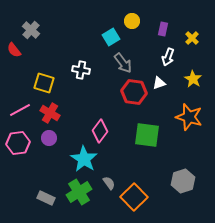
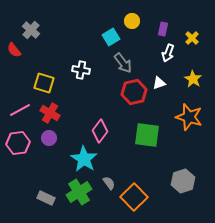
white arrow: moved 4 px up
red hexagon: rotated 20 degrees counterclockwise
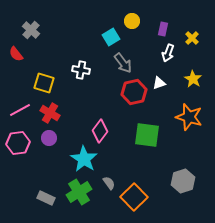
red semicircle: moved 2 px right, 4 px down
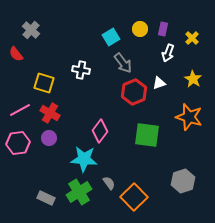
yellow circle: moved 8 px right, 8 px down
red hexagon: rotated 10 degrees counterclockwise
cyan star: rotated 28 degrees counterclockwise
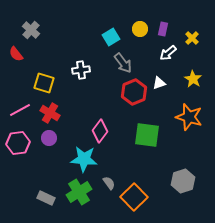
white arrow: rotated 30 degrees clockwise
white cross: rotated 18 degrees counterclockwise
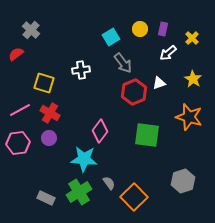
red semicircle: rotated 91 degrees clockwise
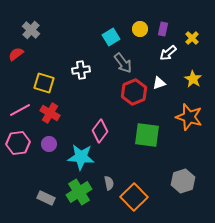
purple circle: moved 6 px down
cyan star: moved 3 px left, 2 px up
gray semicircle: rotated 24 degrees clockwise
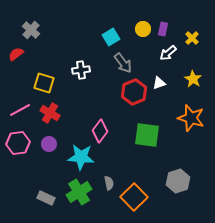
yellow circle: moved 3 px right
orange star: moved 2 px right, 1 px down
gray hexagon: moved 5 px left
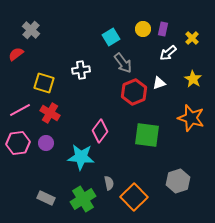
purple circle: moved 3 px left, 1 px up
green cross: moved 4 px right, 7 px down
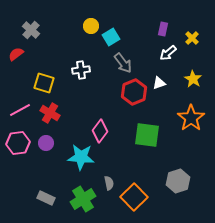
yellow circle: moved 52 px left, 3 px up
orange star: rotated 20 degrees clockwise
